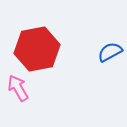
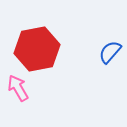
blue semicircle: rotated 20 degrees counterclockwise
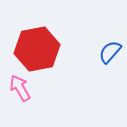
pink arrow: moved 2 px right
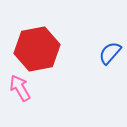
blue semicircle: moved 1 px down
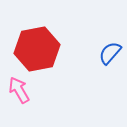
pink arrow: moved 1 px left, 2 px down
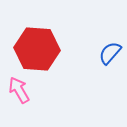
red hexagon: rotated 15 degrees clockwise
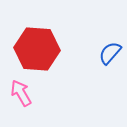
pink arrow: moved 2 px right, 3 px down
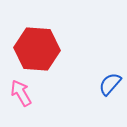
blue semicircle: moved 31 px down
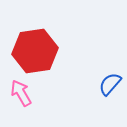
red hexagon: moved 2 px left, 2 px down; rotated 12 degrees counterclockwise
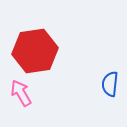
blue semicircle: rotated 35 degrees counterclockwise
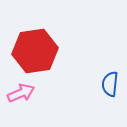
pink arrow: rotated 96 degrees clockwise
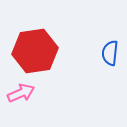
blue semicircle: moved 31 px up
